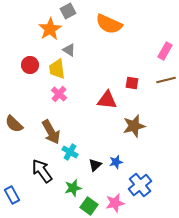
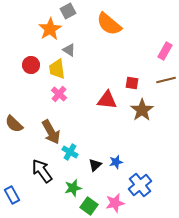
orange semicircle: rotated 16 degrees clockwise
red circle: moved 1 px right
brown star: moved 8 px right, 16 px up; rotated 20 degrees counterclockwise
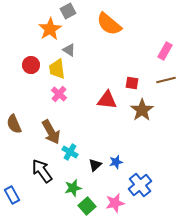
brown semicircle: rotated 24 degrees clockwise
green square: moved 2 px left; rotated 12 degrees clockwise
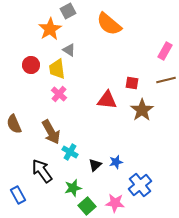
blue rectangle: moved 6 px right
pink star: rotated 18 degrees clockwise
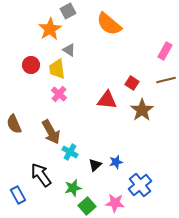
red square: rotated 24 degrees clockwise
black arrow: moved 1 px left, 4 px down
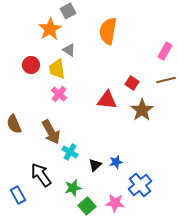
orange semicircle: moved 1 px left, 7 px down; rotated 60 degrees clockwise
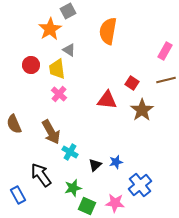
green square: rotated 24 degrees counterclockwise
